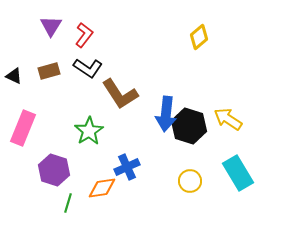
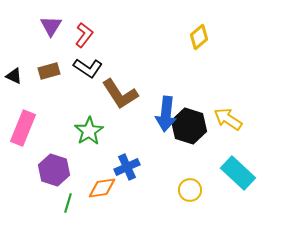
cyan rectangle: rotated 16 degrees counterclockwise
yellow circle: moved 9 px down
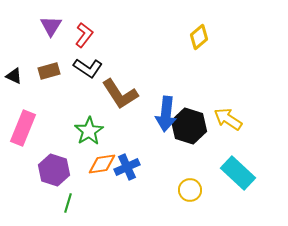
orange diamond: moved 24 px up
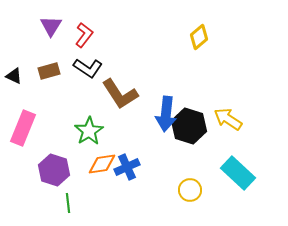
green line: rotated 24 degrees counterclockwise
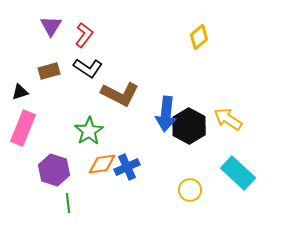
black triangle: moved 6 px right, 16 px down; rotated 42 degrees counterclockwise
brown L-shape: rotated 30 degrees counterclockwise
black hexagon: rotated 12 degrees clockwise
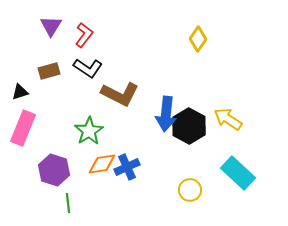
yellow diamond: moved 1 px left, 2 px down; rotated 15 degrees counterclockwise
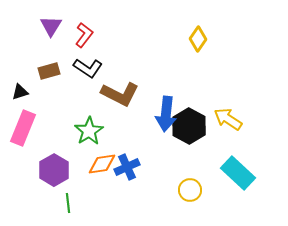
purple hexagon: rotated 12 degrees clockwise
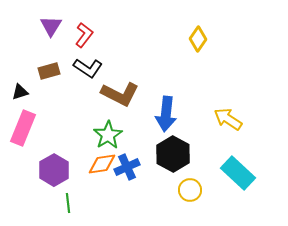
black hexagon: moved 16 px left, 28 px down
green star: moved 19 px right, 4 px down
